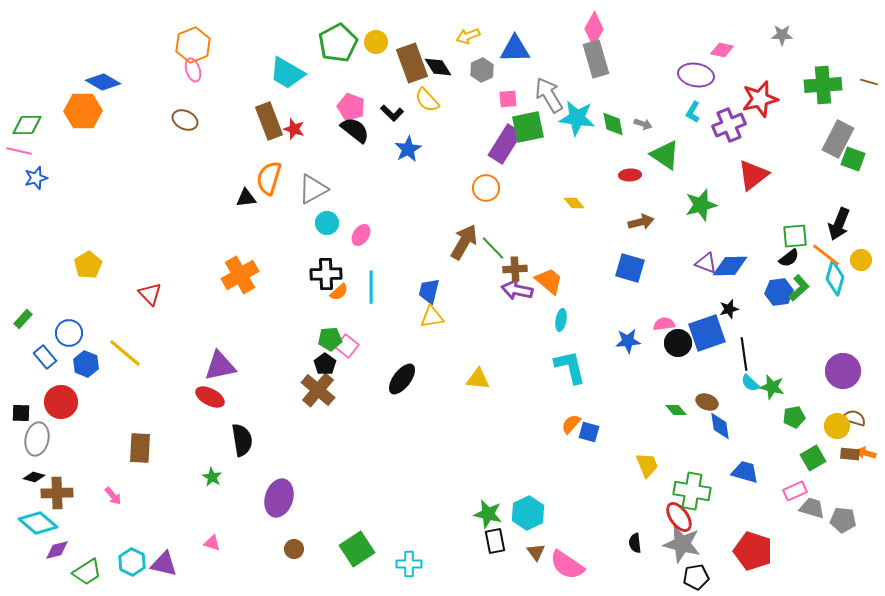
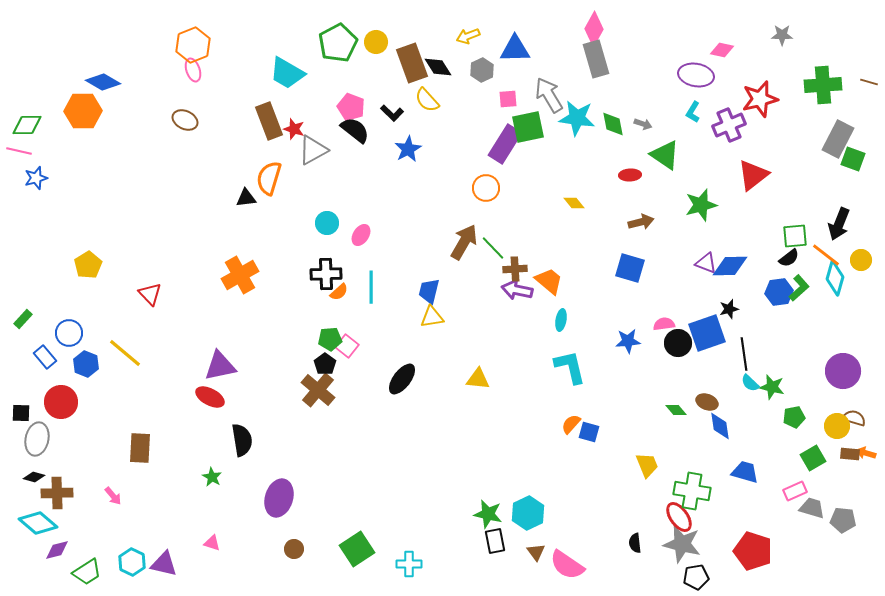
gray triangle at (313, 189): moved 39 px up
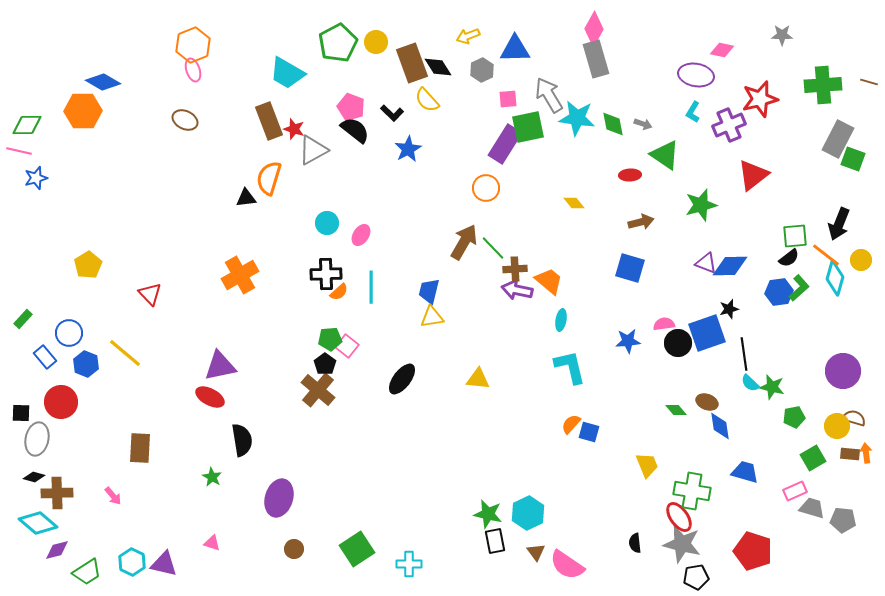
orange arrow at (866, 453): rotated 66 degrees clockwise
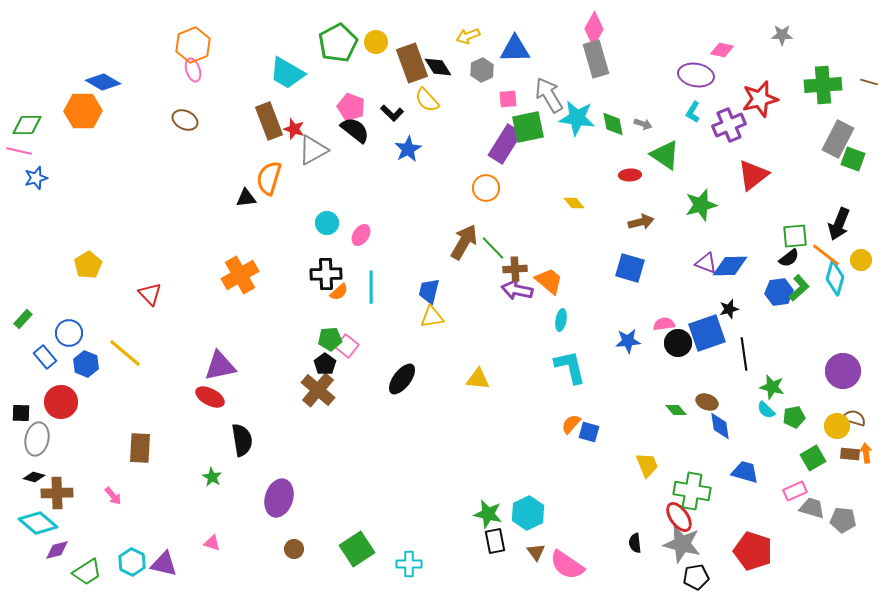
cyan semicircle at (750, 383): moved 16 px right, 27 px down
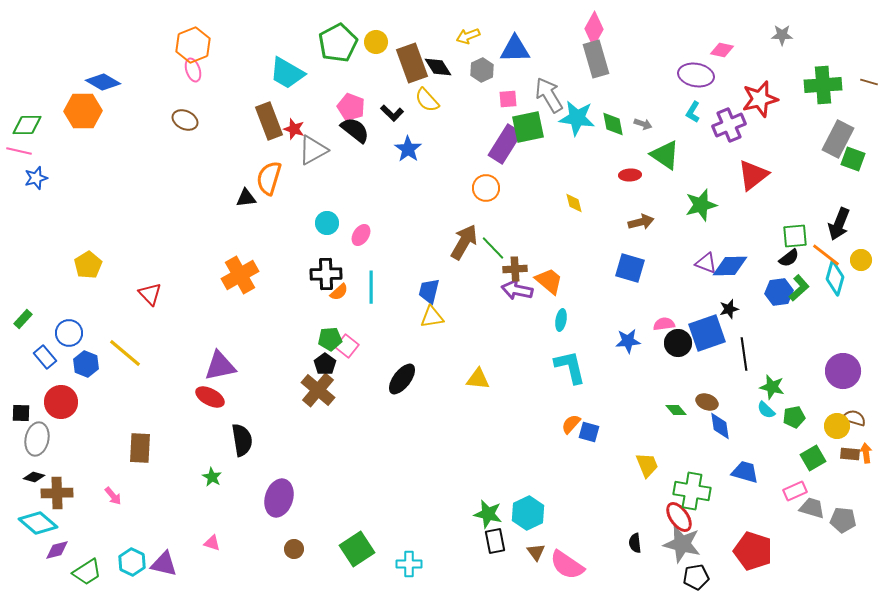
blue star at (408, 149): rotated 8 degrees counterclockwise
yellow diamond at (574, 203): rotated 25 degrees clockwise
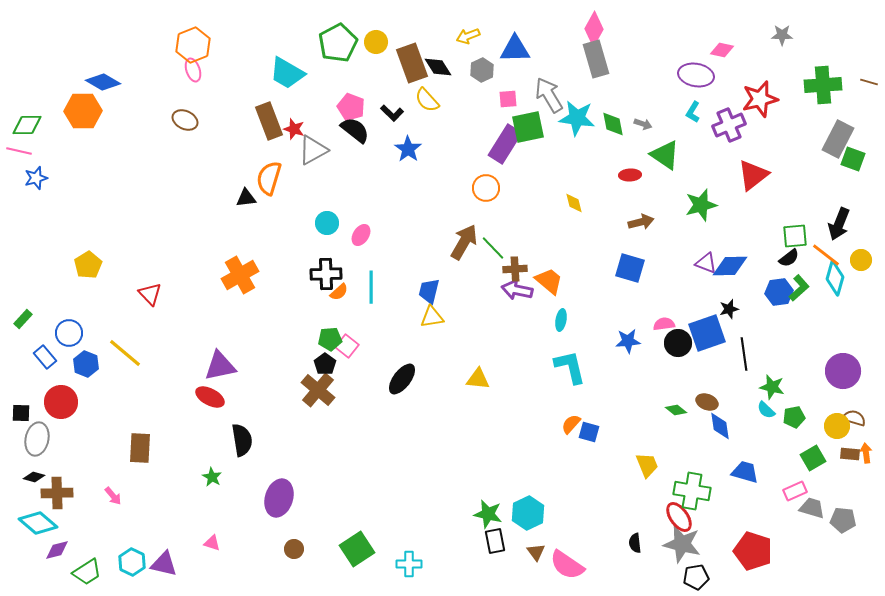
green diamond at (676, 410): rotated 10 degrees counterclockwise
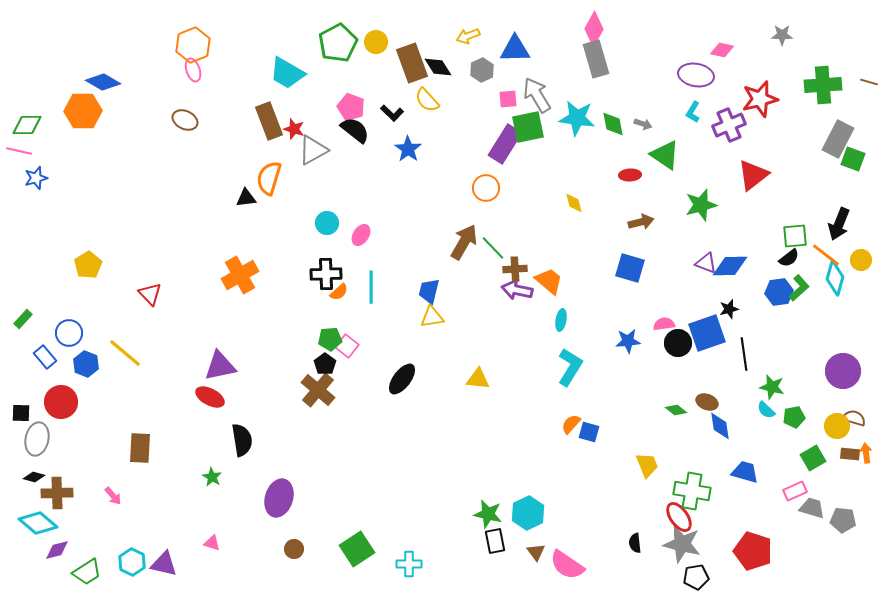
gray arrow at (549, 95): moved 12 px left
cyan L-shape at (570, 367): rotated 45 degrees clockwise
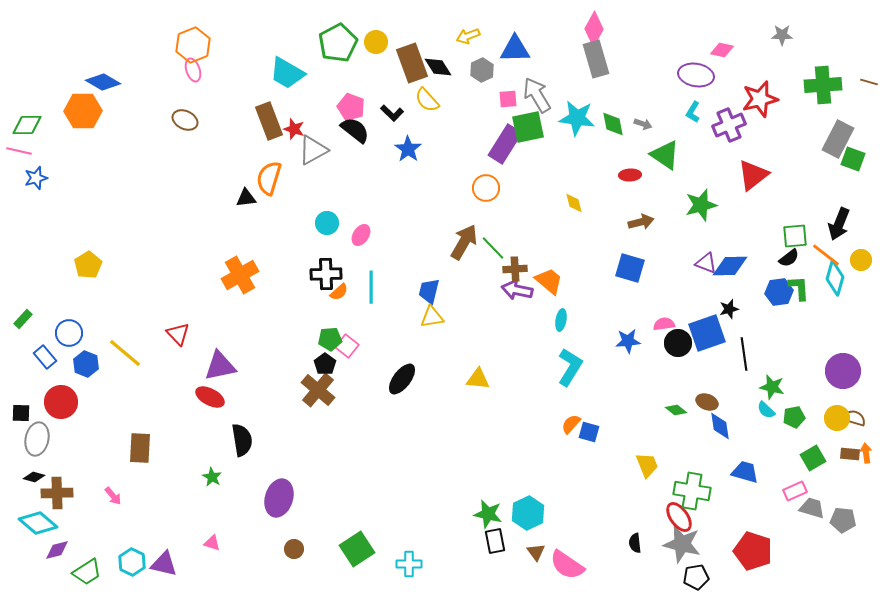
green L-shape at (799, 288): rotated 52 degrees counterclockwise
red triangle at (150, 294): moved 28 px right, 40 px down
yellow circle at (837, 426): moved 8 px up
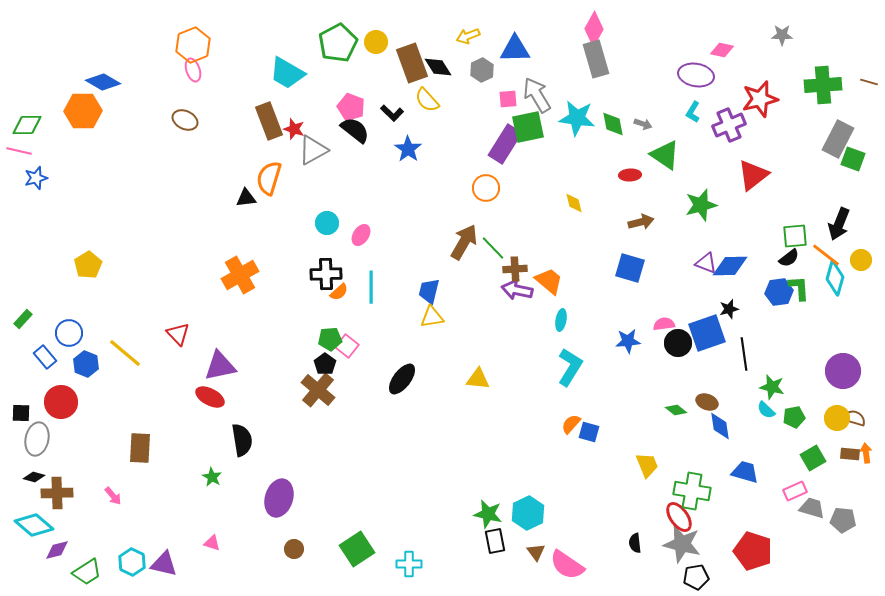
cyan diamond at (38, 523): moved 4 px left, 2 px down
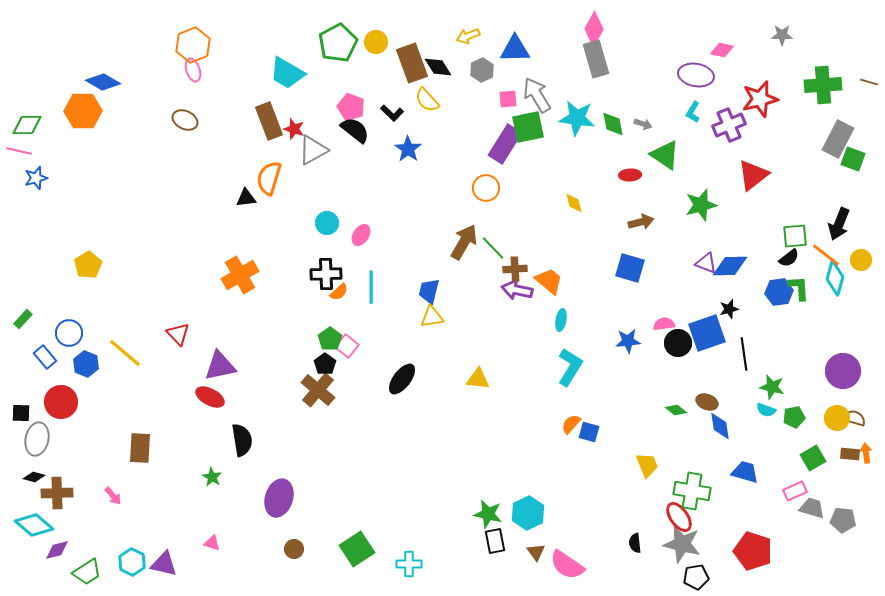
green pentagon at (330, 339): rotated 30 degrees counterclockwise
cyan semicircle at (766, 410): rotated 24 degrees counterclockwise
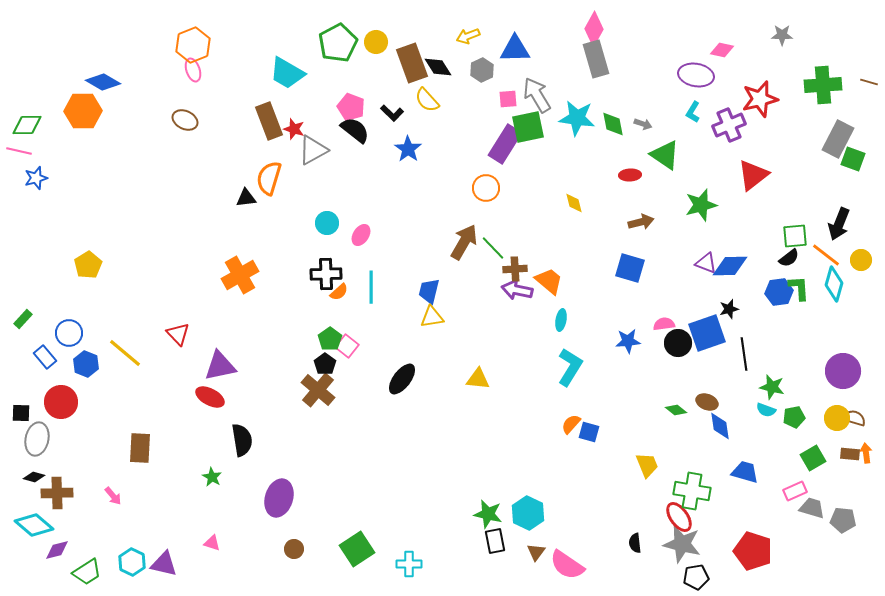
cyan diamond at (835, 278): moved 1 px left, 6 px down
cyan hexagon at (528, 513): rotated 8 degrees counterclockwise
brown triangle at (536, 552): rotated 12 degrees clockwise
